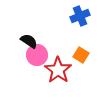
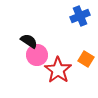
orange square: moved 5 px right, 4 px down
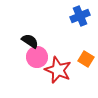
black semicircle: moved 1 px right
pink circle: moved 2 px down
red star: rotated 12 degrees counterclockwise
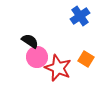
blue cross: rotated 12 degrees counterclockwise
red star: moved 2 px up
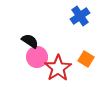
red star: rotated 16 degrees clockwise
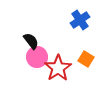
blue cross: moved 4 px down
black semicircle: moved 1 px right; rotated 18 degrees clockwise
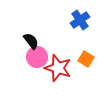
red star: rotated 20 degrees counterclockwise
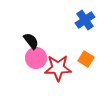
blue cross: moved 5 px right
pink circle: moved 1 px left, 1 px down
red star: rotated 20 degrees counterclockwise
